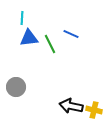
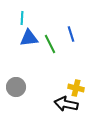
blue line: rotated 49 degrees clockwise
black arrow: moved 5 px left, 2 px up
yellow cross: moved 18 px left, 22 px up
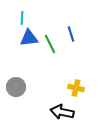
black arrow: moved 4 px left, 8 px down
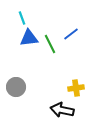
cyan line: rotated 24 degrees counterclockwise
blue line: rotated 70 degrees clockwise
yellow cross: rotated 21 degrees counterclockwise
black arrow: moved 2 px up
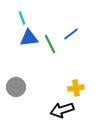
black arrow: rotated 30 degrees counterclockwise
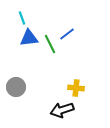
blue line: moved 4 px left
yellow cross: rotated 14 degrees clockwise
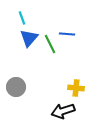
blue line: rotated 42 degrees clockwise
blue triangle: rotated 42 degrees counterclockwise
black arrow: moved 1 px right, 1 px down
